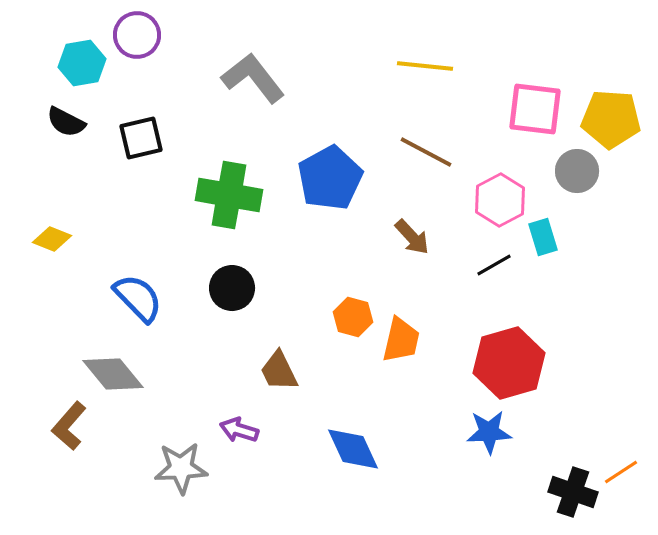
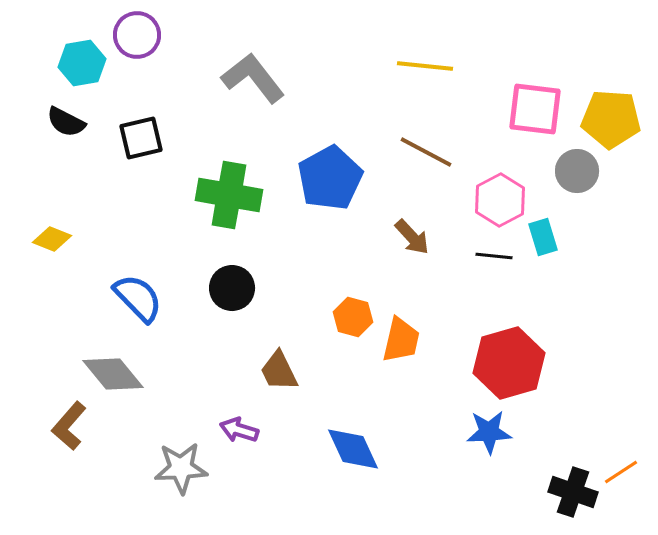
black line: moved 9 px up; rotated 36 degrees clockwise
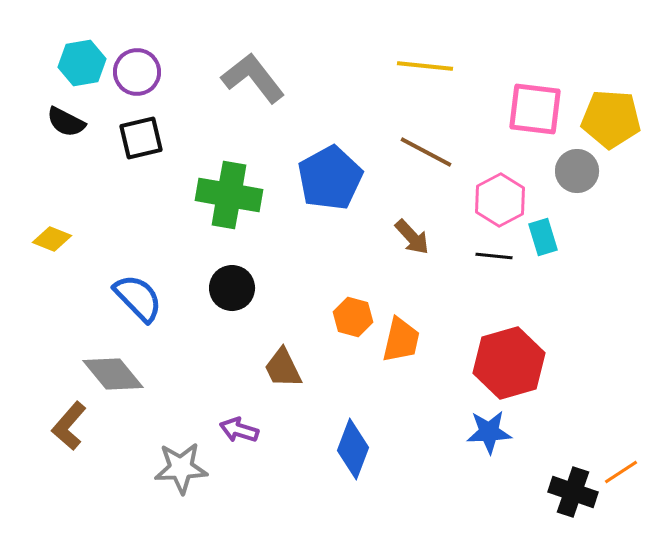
purple circle: moved 37 px down
brown trapezoid: moved 4 px right, 3 px up
blue diamond: rotated 46 degrees clockwise
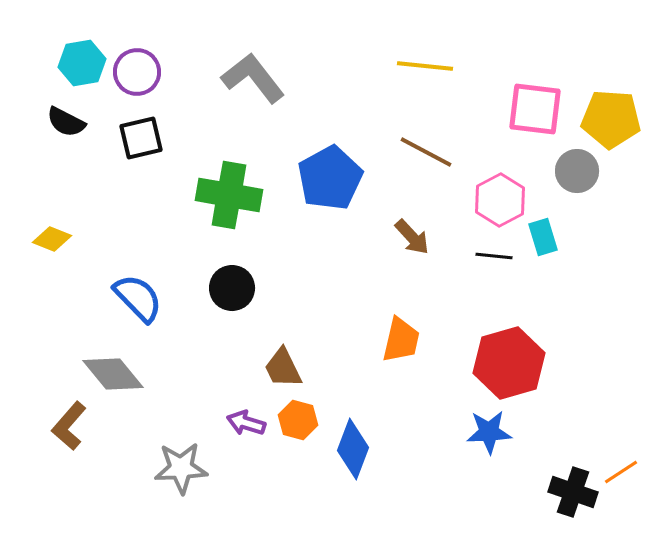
orange hexagon: moved 55 px left, 103 px down
purple arrow: moved 7 px right, 7 px up
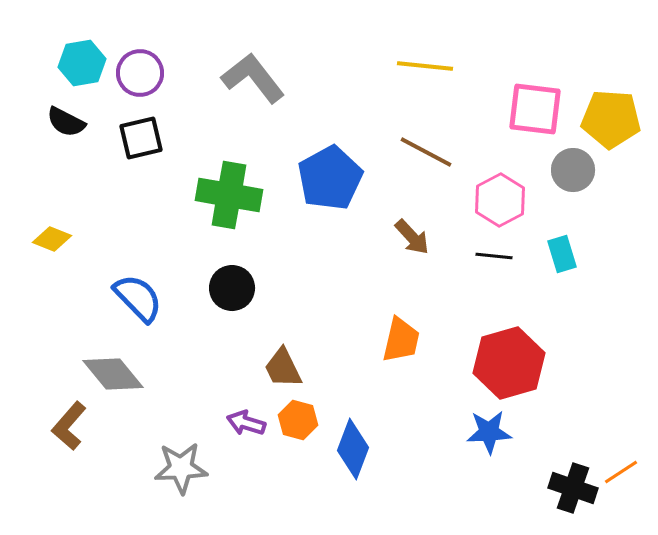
purple circle: moved 3 px right, 1 px down
gray circle: moved 4 px left, 1 px up
cyan rectangle: moved 19 px right, 17 px down
black cross: moved 4 px up
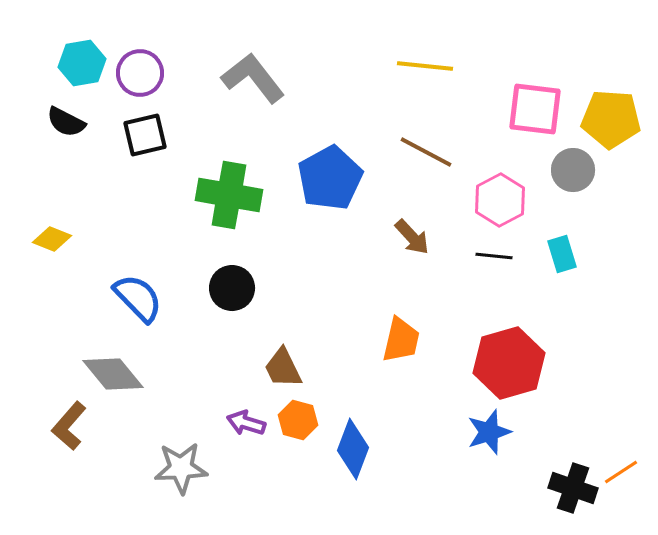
black square: moved 4 px right, 3 px up
blue star: rotated 15 degrees counterclockwise
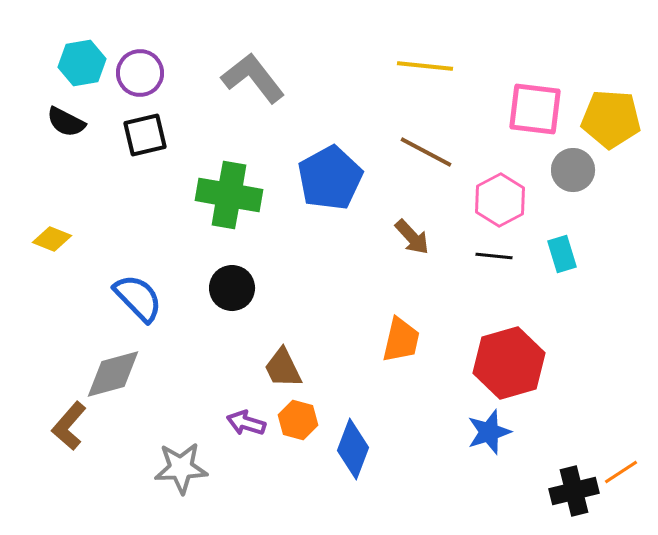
gray diamond: rotated 66 degrees counterclockwise
black cross: moved 1 px right, 3 px down; rotated 33 degrees counterclockwise
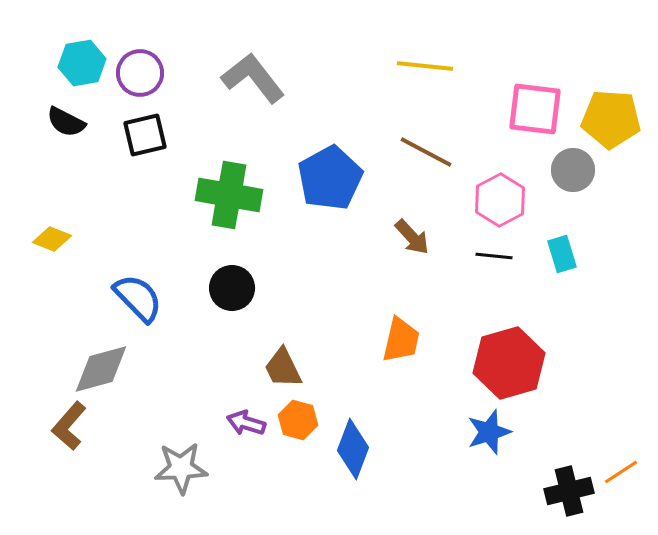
gray diamond: moved 12 px left, 5 px up
black cross: moved 5 px left
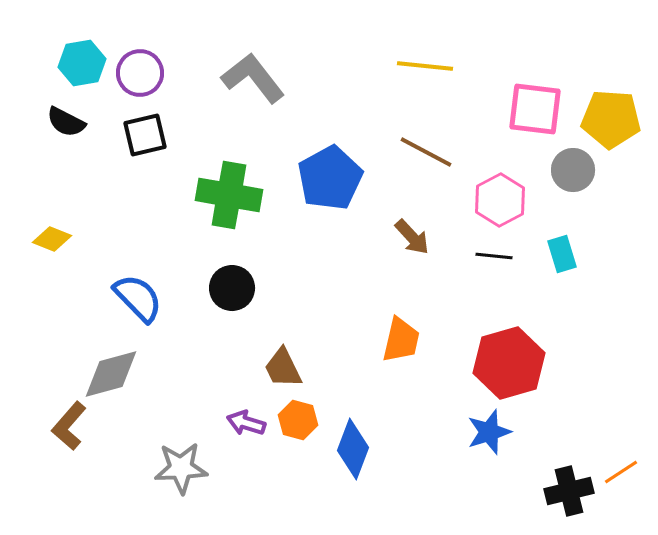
gray diamond: moved 10 px right, 5 px down
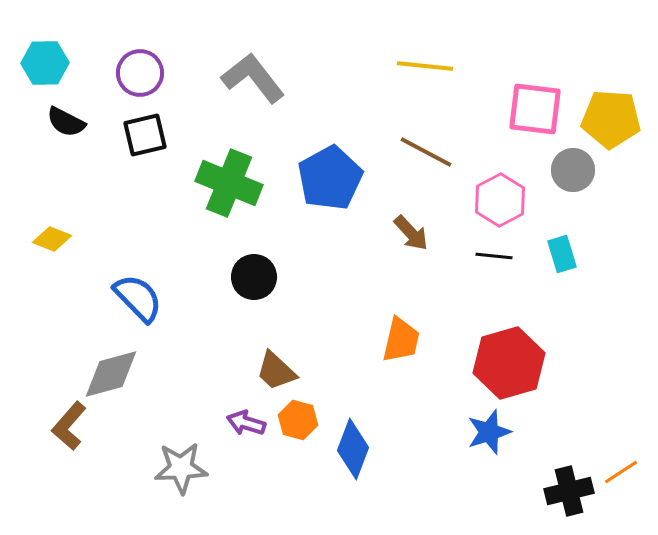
cyan hexagon: moved 37 px left; rotated 9 degrees clockwise
green cross: moved 12 px up; rotated 12 degrees clockwise
brown arrow: moved 1 px left, 4 px up
black circle: moved 22 px right, 11 px up
brown trapezoid: moved 7 px left, 3 px down; rotated 21 degrees counterclockwise
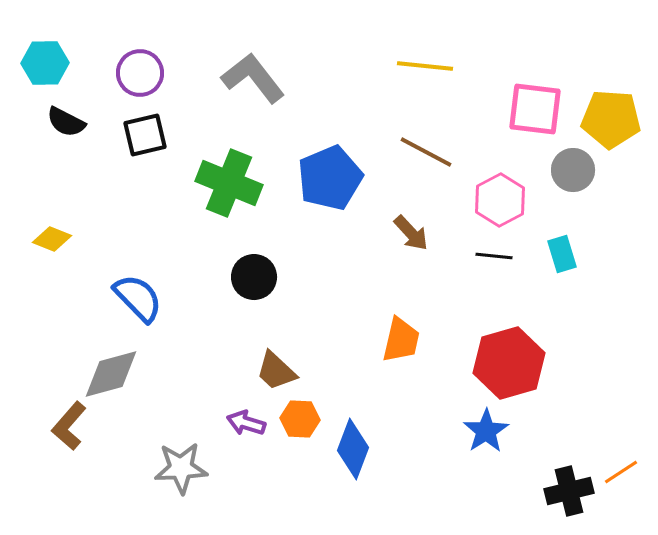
blue pentagon: rotated 6 degrees clockwise
orange hexagon: moved 2 px right, 1 px up; rotated 12 degrees counterclockwise
blue star: moved 3 px left, 1 px up; rotated 15 degrees counterclockwise
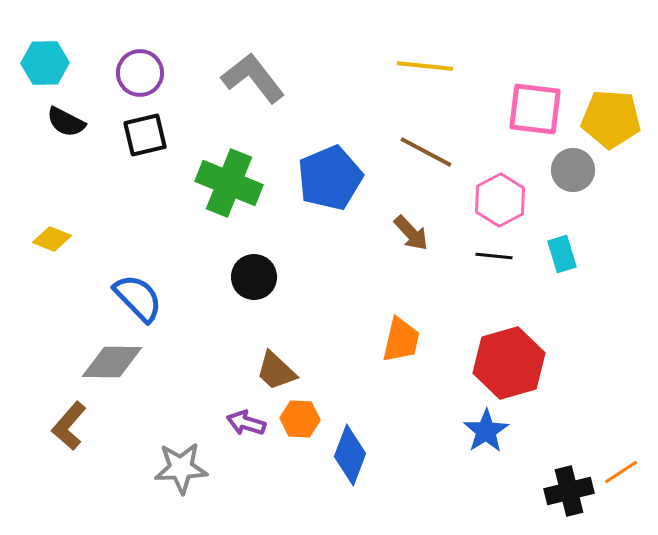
gray diamond: moved 1 px right, 12 px up; rotated 16 degrees clockwise
blue diamond: moved 3 px left, 6 px down
